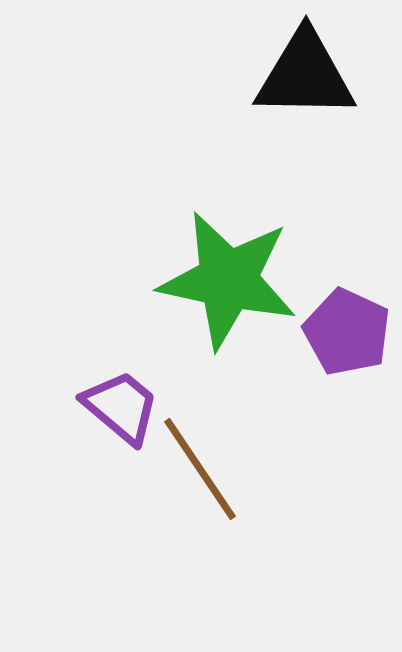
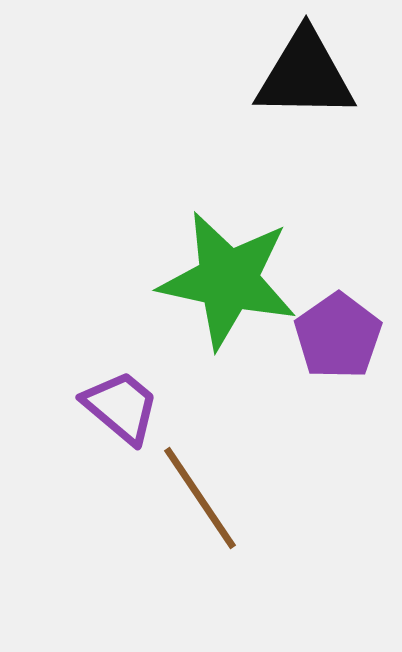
purple pentagon: moved 9 px left, 4 px down; rotated 12 degrees clockwise
brown line: moved 29 px down
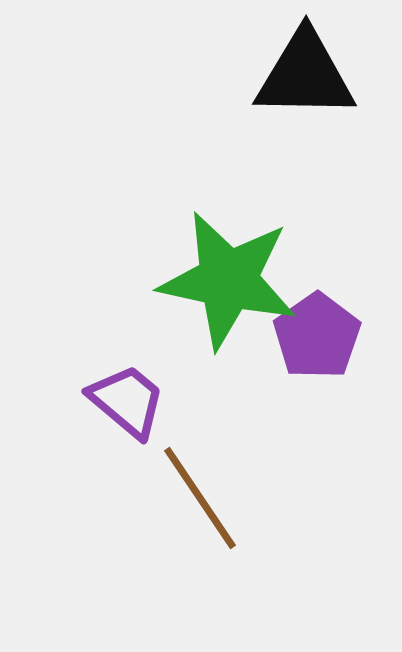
purple pentagon: moved 21 px left
purple trapezoid: moved 6 px right, 6 px up
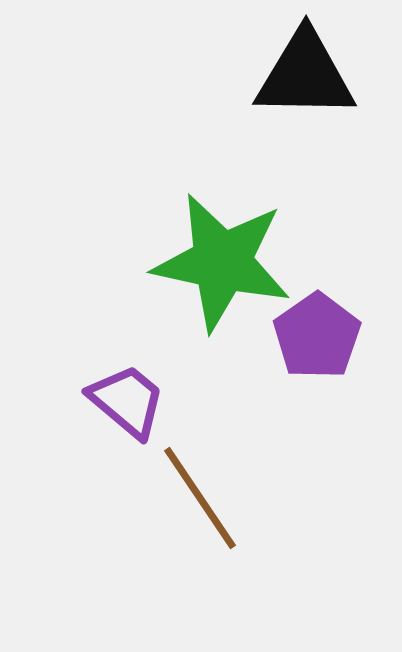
green star: moved 6 px left, 18 px up
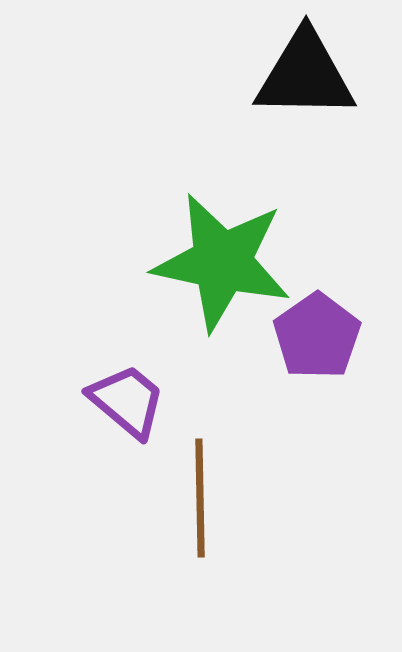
brown line: rotated 33 degrees clockwise
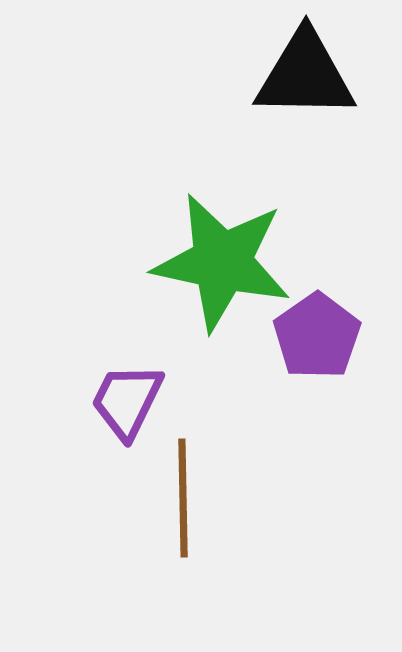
purple trapezoid: rotated 104 degrees counterclockwise
brown line: moved 17 px left
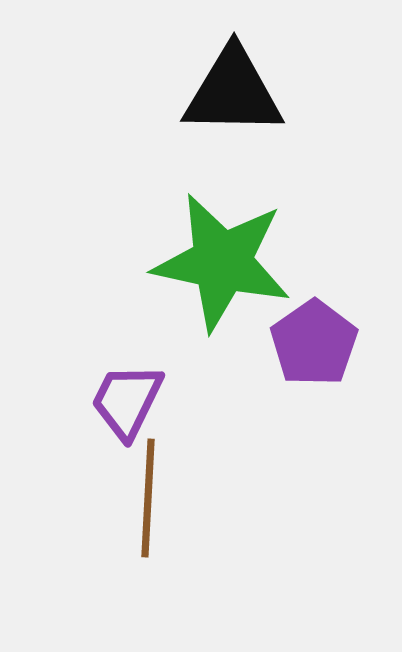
black triangle: moved 72 px left, 17 px down
purple pentagon: moved 3 px left, 7 px down
brown line: moved 35 px left; rotated 4 degrees clockwise
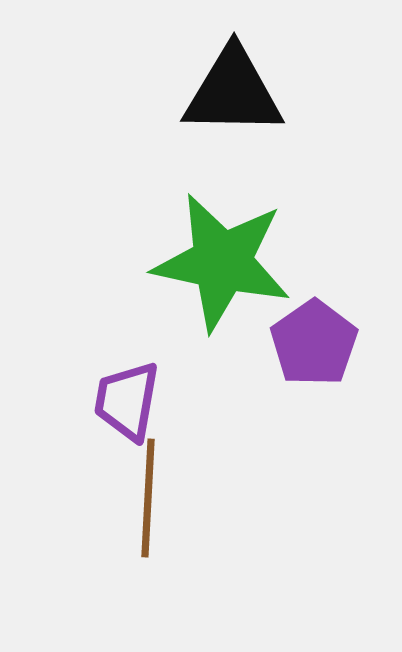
purple trapezoid: rotated 16 degrees counterclockwise
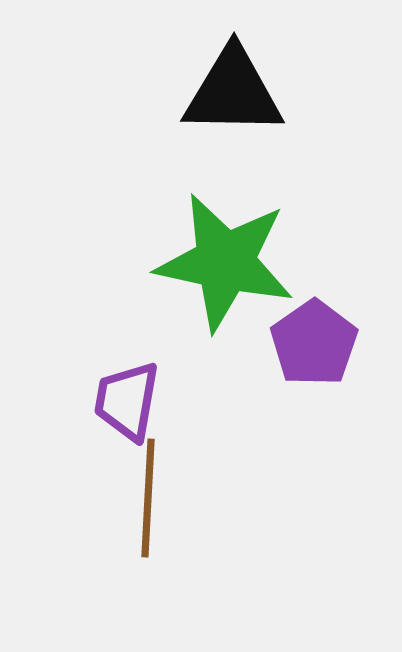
green star: moved 3 px right
